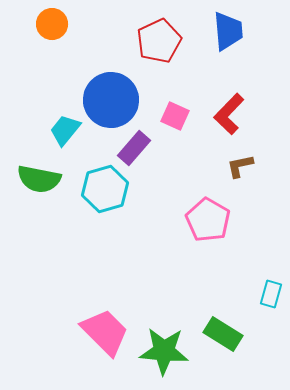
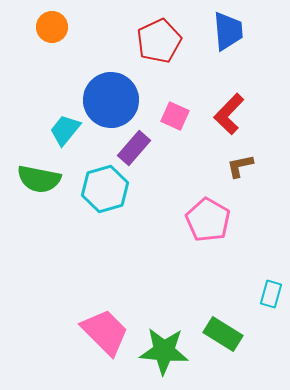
orange circle: moved 3 px down
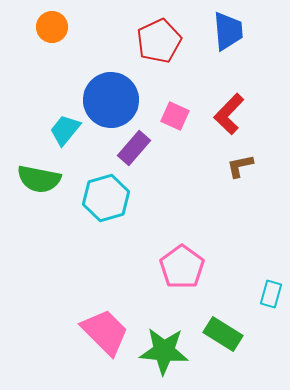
cyan hexagon: moved 1 px right, 9 px down
pink pentagon: moved 26 px left, 47 px down; rotated 6 degrees clockwise
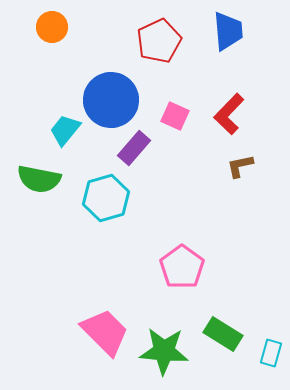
cyan rectangle: moved 59 px down
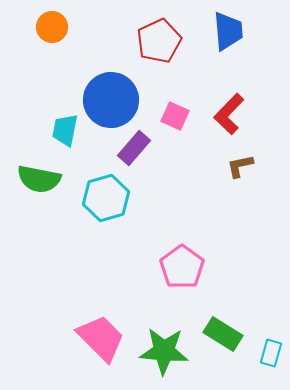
cyan trapezoid: rotated 28 degrees counterclockwise
pink trapezoid: moved 4 px left, 6 px down
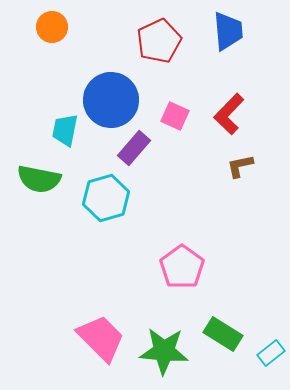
cyan rectangle: rotated 36 degrees clockwise
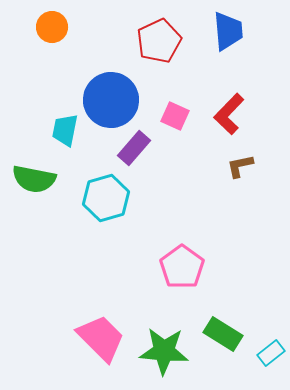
green semicircle: moved 5 px left
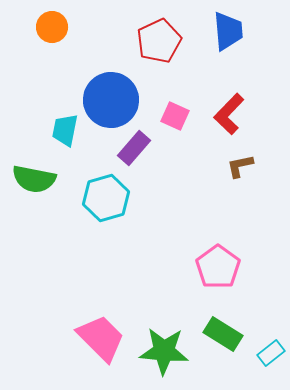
pink pentagon: moved 36 px right
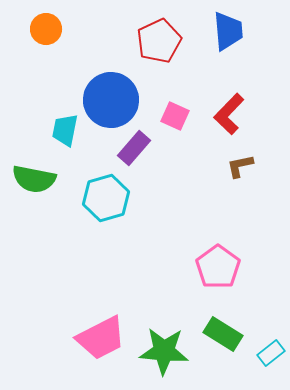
orange circle: moved 6 px left, 2 px down
pink trapezoid: rotated 108 degrees clockwise
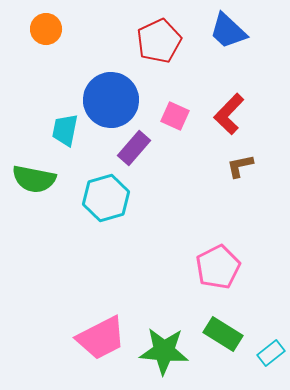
blue trapezoid: rotated 138 degrees clockwise
pink pentagon: rotated 9 degrees clockwise
